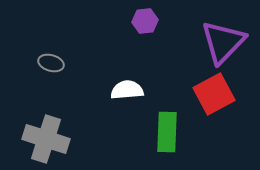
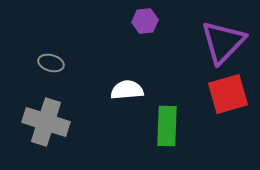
red square: moved 14 px right; rotated 12 degrees clockwise
green rectangle: moved 6 px up
gray cross: moved 17 px up
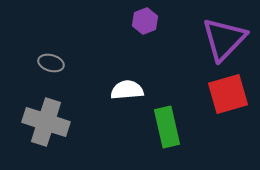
purple hexagon: rotated 15 degrees counterclockwise
purple triangle: moved 1 px right, 3 px up
green rectangle: moved 1 px down; rotated 15 degrees counterclockwise
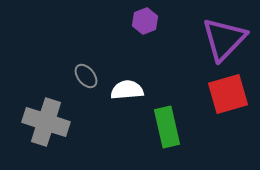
gray ellipse: moved 35 px right, 13 px down; rotated 35 degrees clockwise
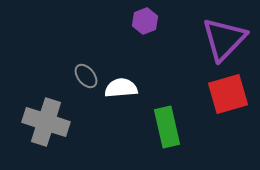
white semicircle: moved 6 px left, 2 px up
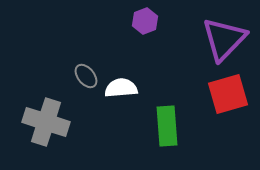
green rectangle: moved 1 px up; rotated 9 degrees clockwise
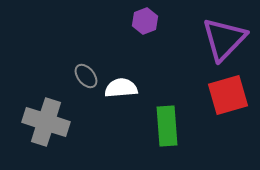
red square: moved 1 px down
